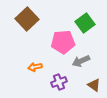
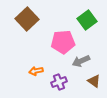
green square: moved 2 px right, 3 px up
orange arrow: moved 1 px right, 4 px down
brown triangle: moved 4 px up
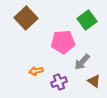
brown square: moved 1 px left, 1 px up
gray arrow: moved 1 px right, 1 px down; rotated 24 degrees counterclockwise
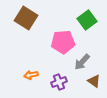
brown square: rotated 15 degrees counterclockwise
orange arrow: moved 5 px left, 4 px down
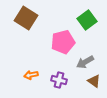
pink pentagon: rotated 10 degrees counterclockwise
gray arrow: moved 3 px right; rotated 18 degrees clockwise
purple cross: moved 2 px up; rotated 35 degrees clockwise
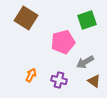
green square: rotated 18 degrees clockwise
orange arrow: rotated 128 degrees clockwise
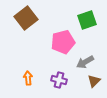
brown square: rotated 20 degrees clockwise
orange arrow: moved 3 px left, 3 px down; rotated 32 degrees counterclockwise
brown triangle: rotated 40 degrees clockwise
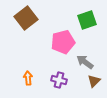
gray arrow: rotated 66 degrees clockwise
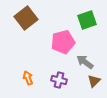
orange arrow: rotated 16 degrees counterclockwise
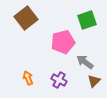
purple cross: rotated 14 degrees clockwise
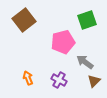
brown square: moved 2 px left, 2 px down
